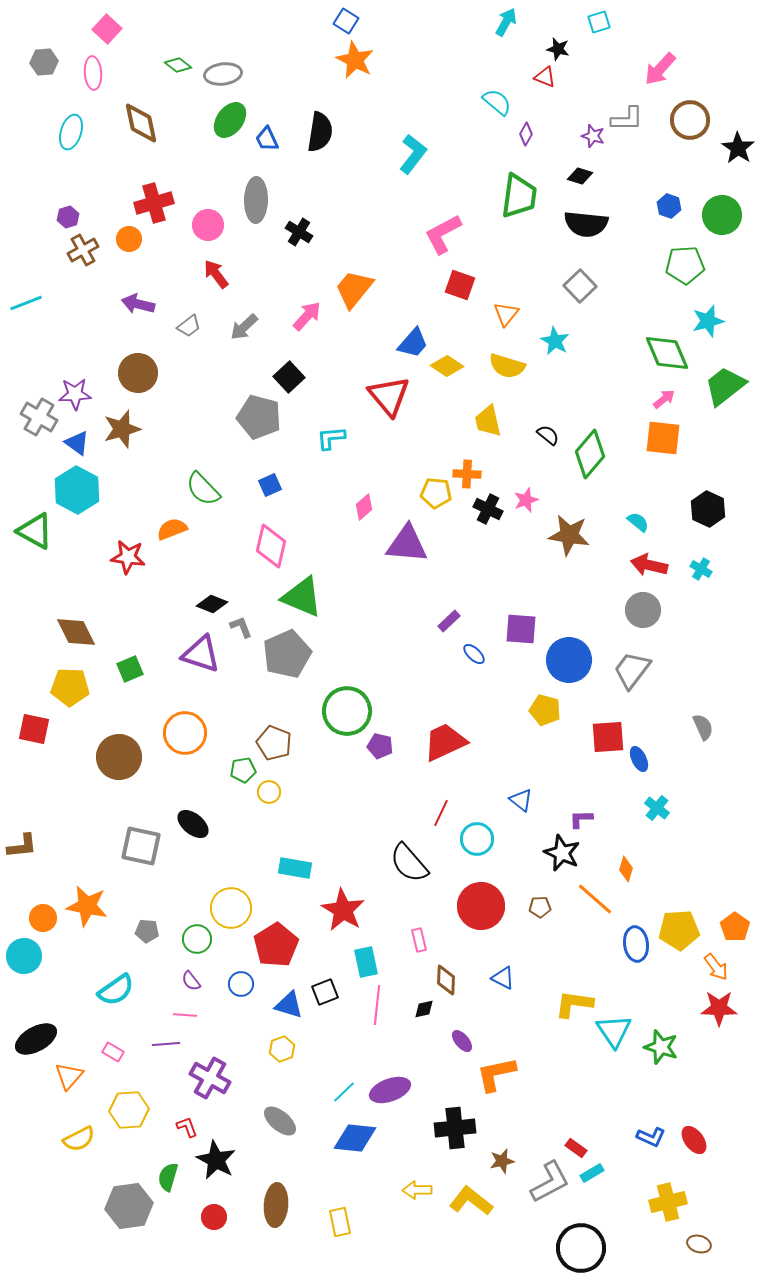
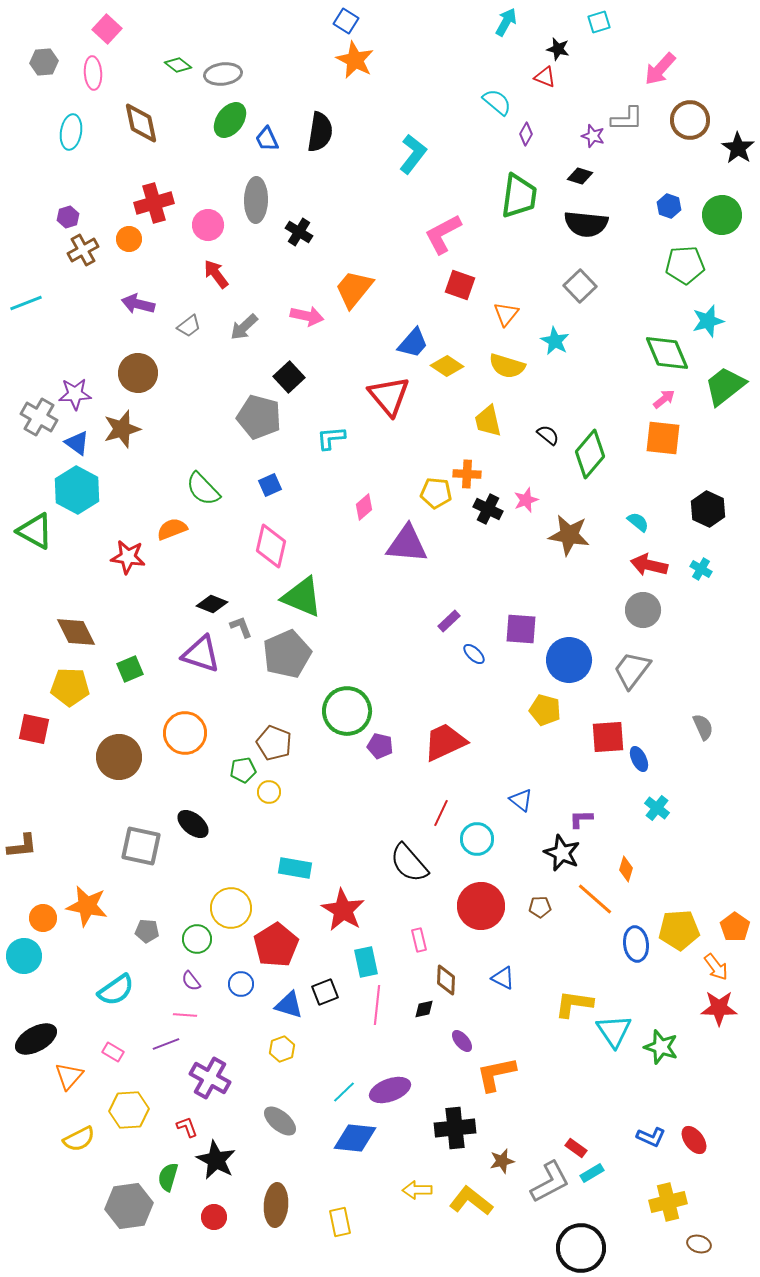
cyan ellipse at (71, 132): rotated 8 degrees counterclockwise
pink arrow at (307, 316): rotated 60 degrees clockwise
purple line at (166, 1044): rotated 16 degrees counterclockwise
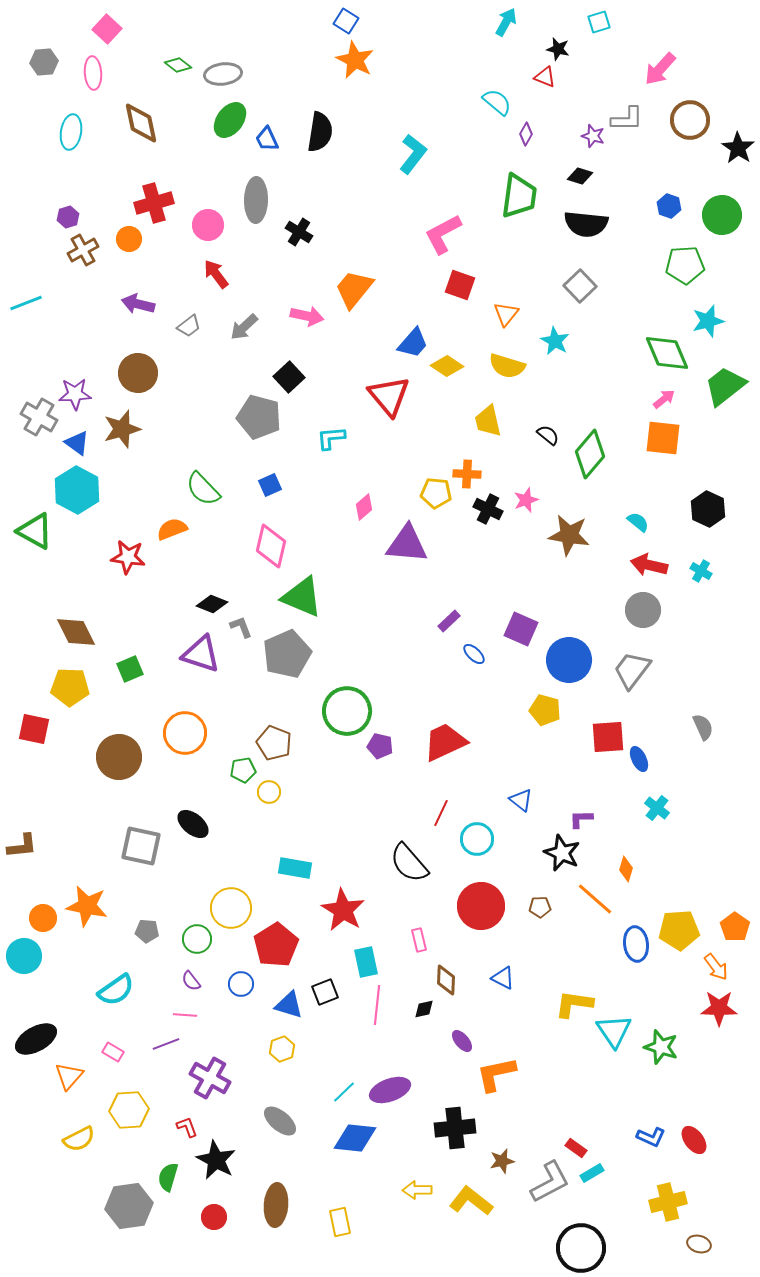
cyan cross at (701, 569): moved 2 px down
purple square at (521, 629): rotated 20 degrees clockwise
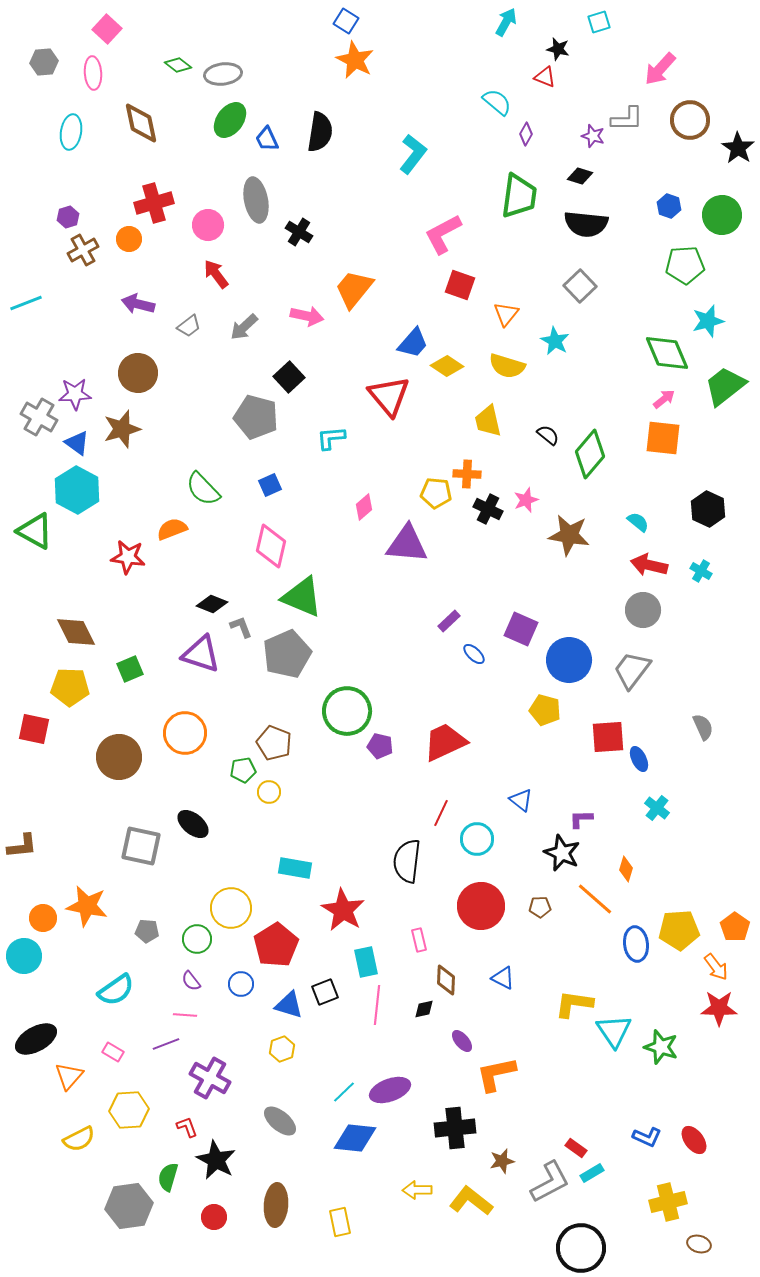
gray ellipse at (256, 200): rotated 12 degrees counterclockwise
gray pentagon at (259, 417): moved 3 px left
black semicircle at (409, 863): moved 2 px left, 2 px up; rotated 48 degrees clockwise
blue L-shape at (651, 1137): moved 4 px left
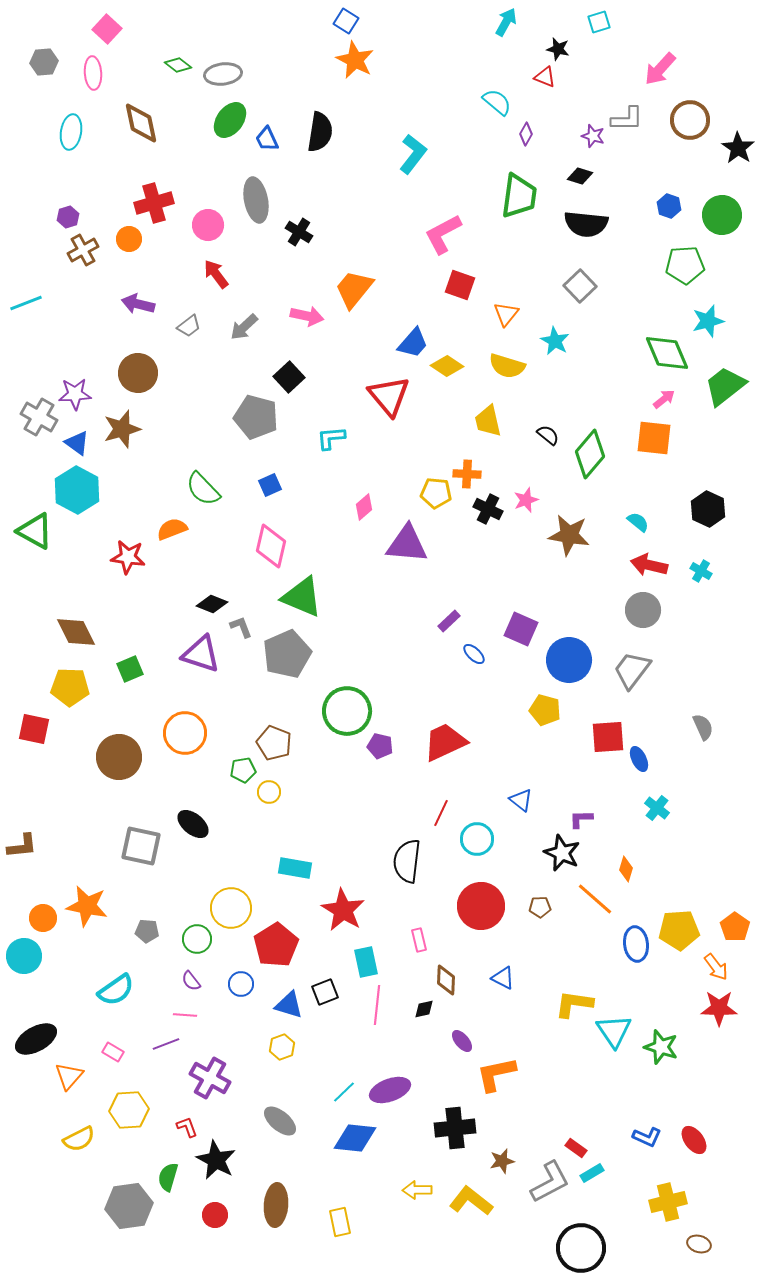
orange square at (663, 438): moved 9 px left
yellow hexagon at (282, 1049): moved 2 px up
red circle at (214, 1217): moved 1 px right, 2 px up
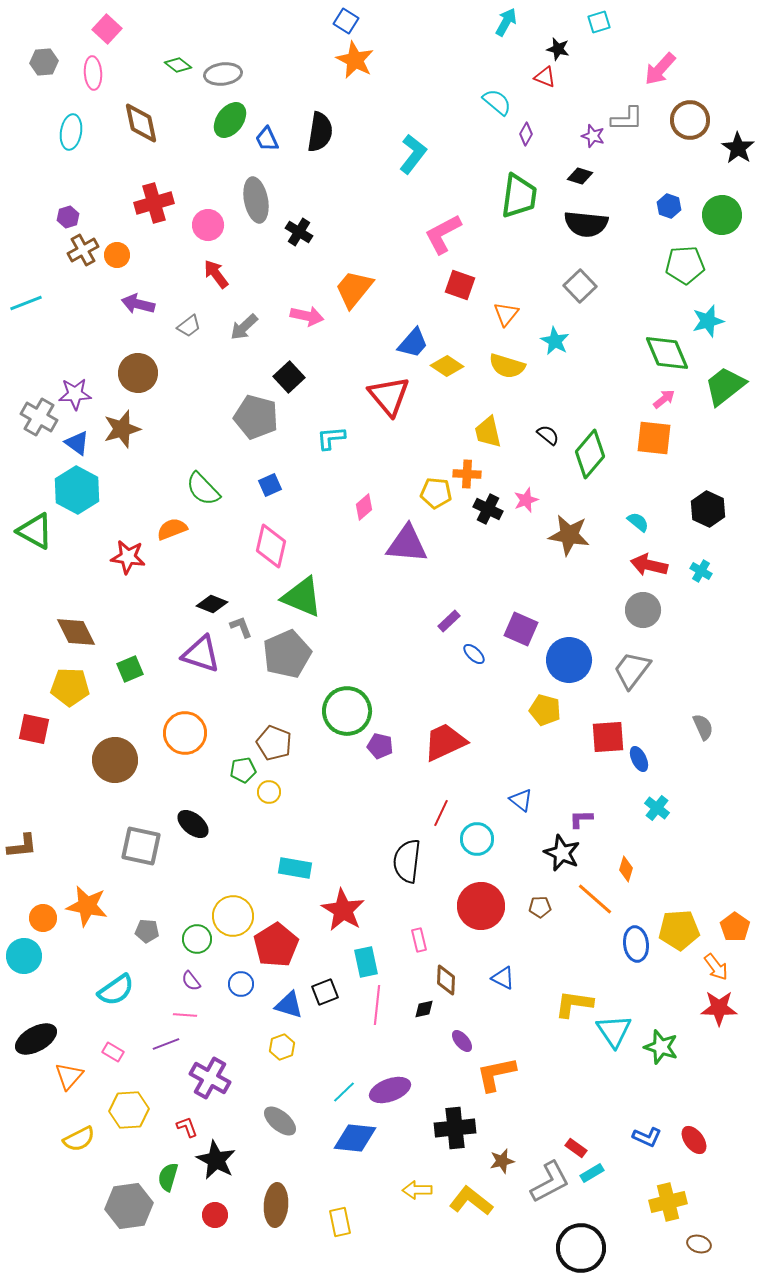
orange circle at (129, 239): moved 12 px left, 16 px down
yellow trapezoid at (488, 421): moved 11 px down
brown circle at (119, 757): moved 4 px left, 3 px down
yellow circle at (231, 908): moved 2 px right, 8 px down
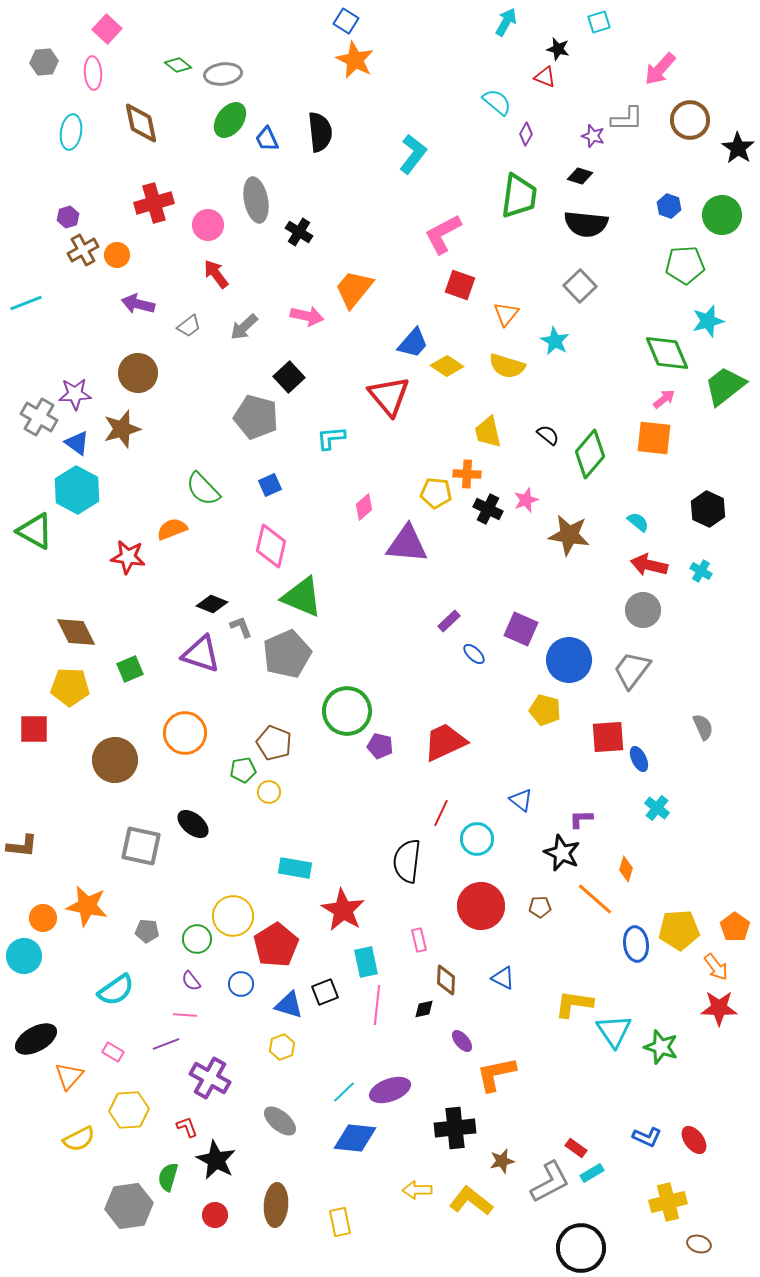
black semicircle at (320, 132): rotated 15 degrees counterclockwise
red square at (34, 729): rotated 12 degrees counterclockwise
brown L-shape at (22, 846): rotated 12 degrees clockwise
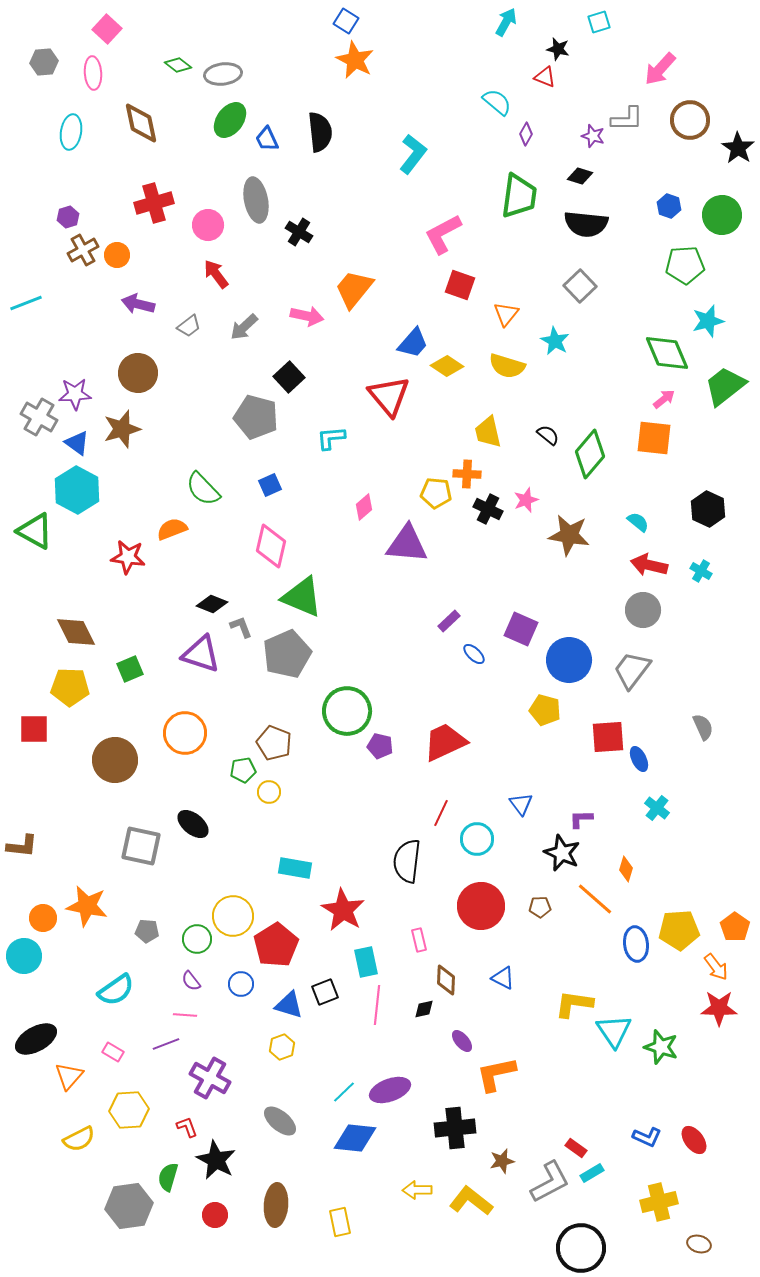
blue triangle at (521, 800): moved 4 px down; rotated 15 degrees clockwise
yellow cross at (668, 1202): moved 9 px left
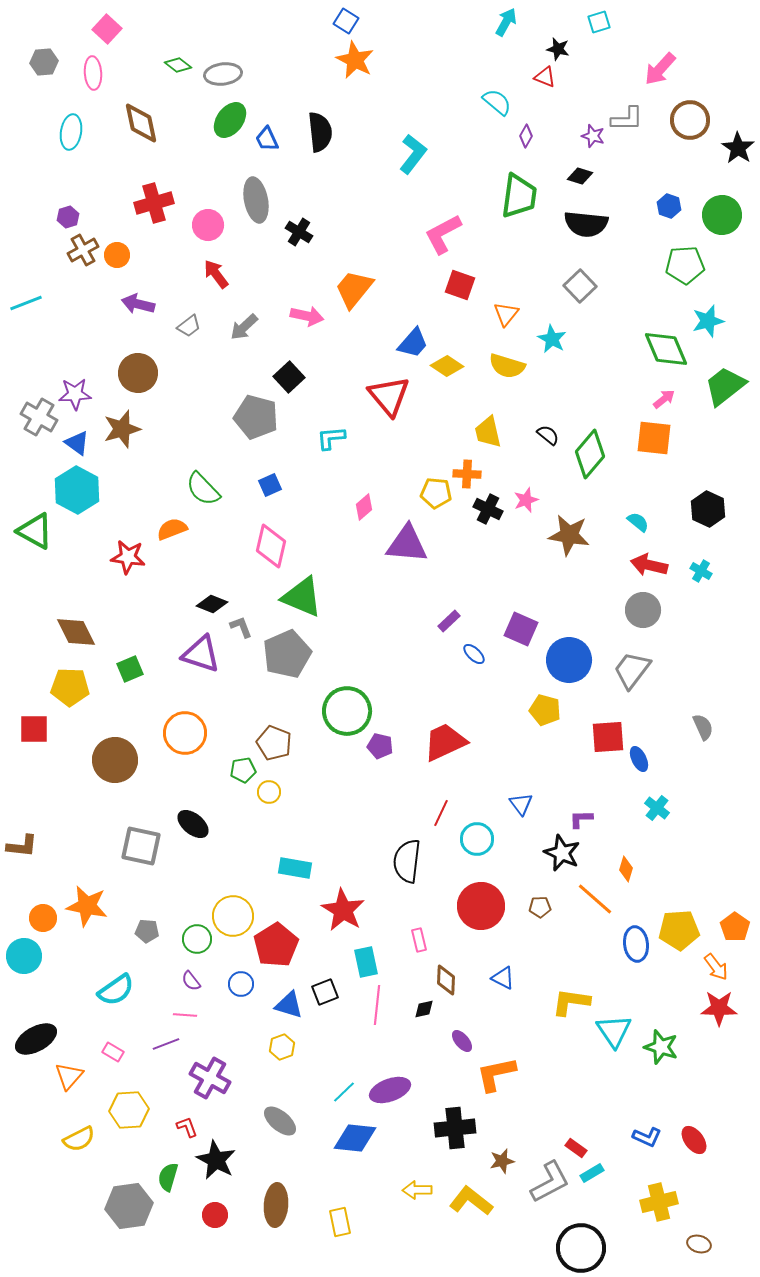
purple diamond at (526, 134): moved 2 px down
cyan star at (555, 341): moved 3 px left, 2 px up
green diamond at (667, 353): moved 1 px left, 4 px up
yellow L-shape at (574, 1004): moved 3 px left, 2 px up
